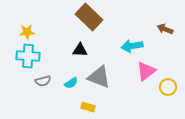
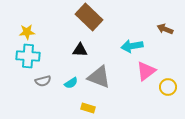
yellow rectangle: moved 1 px down
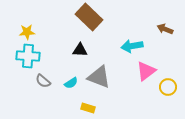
gray semicircle: rotated 56 degrees clockwise
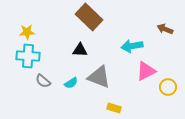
pink triangle: rotated 10 degrees clockwise
yellow rectangle: moved 26 px right
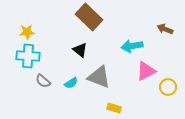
black triangle: rotated 35 degrees clockwise
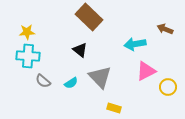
cyan arrow: moved 3 px right, 2 px up
gray triangle: moved 1 px right; rotated 25 degrees clockwise
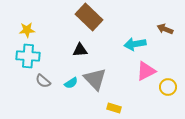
yellow star: moved 2 px up
black triangle: rotated 42 degrees counterclockwise
gray triangle: moved 5 px left, 2 px down
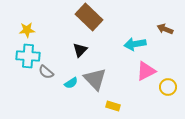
black triangle: rotated 42 degrees counterclockwise
gray semicircle: moved 3 px right, 9 px up
yellow rectangle: moved 1 px left, 2 px up
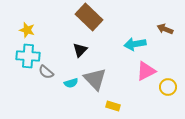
yellow star: rotated 21 degrees clockwise
cyan semicircle: rotated 16 degrees clockwise
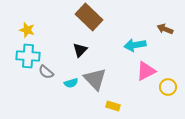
cyan arrow: moved 1 px down
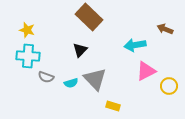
gray semicircle: moved 5 px down; rotated 21 degrees counterclockwise
yellow circle: moved 1 px right, 1 px up
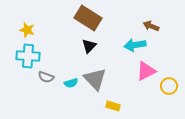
brown rectangle: moved 1 px left, 1 px down; rotated 12 degrees counterclockwise
brown arrow: moved 14 px left, 3 px up
black triangle: moved 9 px right, 4 px up
